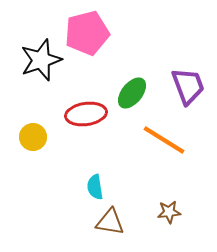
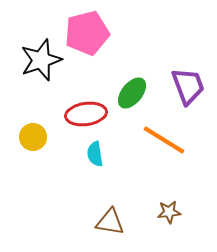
cyan semicircle: moved 33 px up
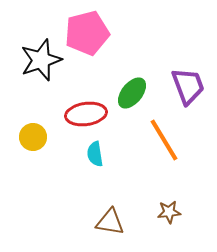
orange line: rotated 27 degrees clockwise
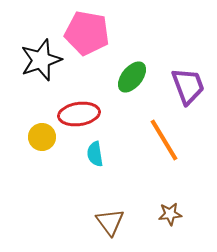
pink pentagon: rotated 24 degrees clockwise
green ellipse: moved 16 px up
red ellipse: moved 7 px left
yellow circle: moved 9 px right
brown star: moved 1 px right, 2 px down
brown triangle: rotated 44 degrees clockwise
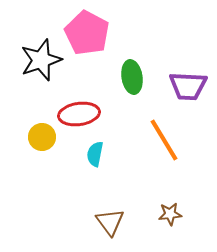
pink pentagon: rotated 18 degrees clockwise
green ellipse: rotated 48 degrees counterclockwise
purple trapezoid: rotated 114 degrees clockwise
cyan semicircle: rotated 20 degrees clockwise
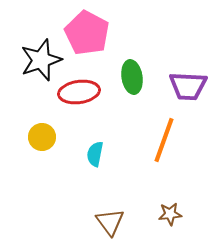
red ellipse: moved 22 px up
orange line: rotated 51 degrees clockwise
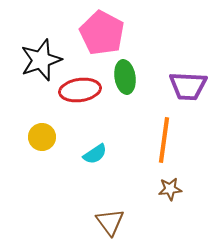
pink pentagon: moved 15 px right
green ellipse: moved 7 px left
red ellipse: moved 1 px right, 2 px up
orange line: rotated 12 degrees counterclockwise
cyan semicircle: rotated 135 degrees counterclockwise
brown star: moved 25 px up
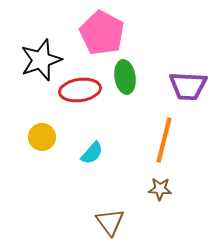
orange line: rotated 6 degrees clockwise
cyan semicircle: moved 3 px left, 1 px up; rotated 15 degrees counterclockwise
brown star: moved 10 px left; rotated 10 degrees clockwise
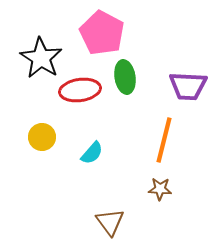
black star: moved 2 px up; rotated 21 degrees counterclockwise
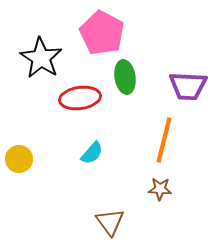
red ellipse: moved 8 px down
yellow circle: moved 23 px left, 22 px down
